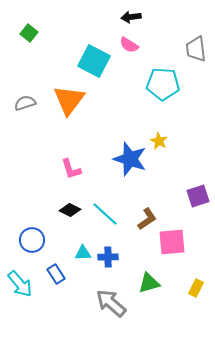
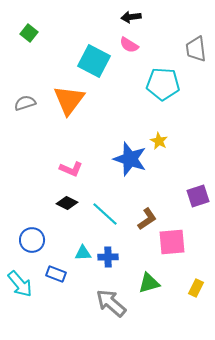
pink L-shape: rotated 50 degrees counterclockwise
black diamond: moved 3 px left, 7 px up
blue rectangle: rotated 36 degrees counterclockwise
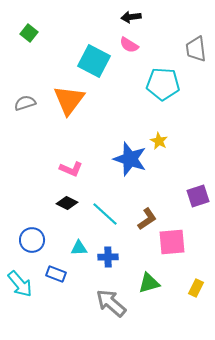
cyan triangle: moved 4 px left, 5 px up
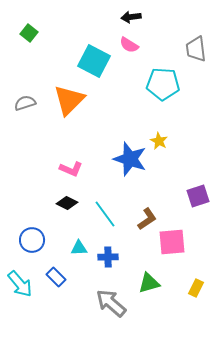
orange triangle: rotated 8 degrees clockwise
cyan line: rotated 12 degrees clockwise
blue rectangle: moved 3 px down; rotated 24 degrees clockwise
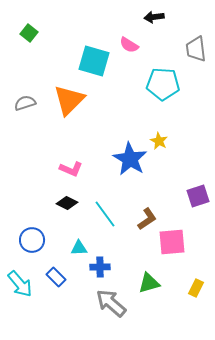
black arrow: moved 23 px right
cyan square: rotated 12 degrees counterclockwise
blue star: rotated 12 degrees clockwise
blue cross: moved 8 px left, 10 px down
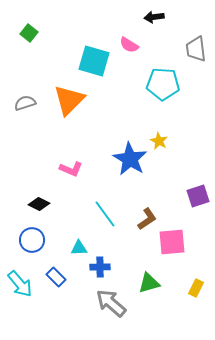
black diamond: moved 28 px left, 1 px down
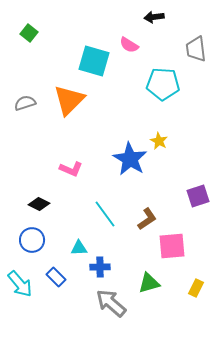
pink square: moved 4 px down
